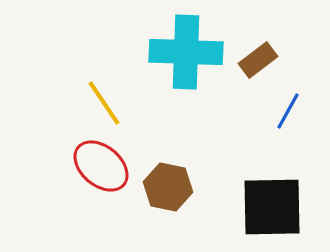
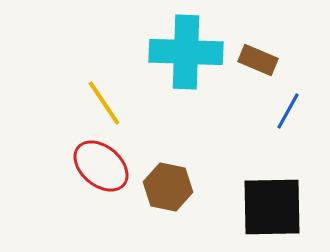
brown rectangle: rotated 60 degrees clockwise
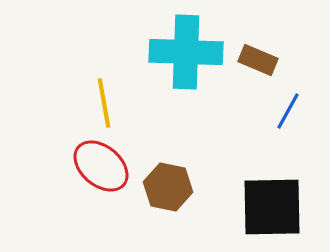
yellow line: rotated 24 degrees clockwise
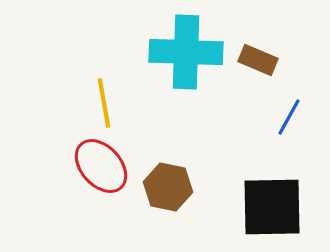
blue line: moved 1 px right, 6 px down
red ellipse: rotated 8 degrees clockwise
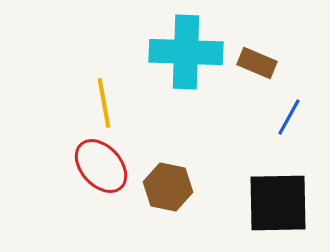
brown rectangle: moved 1 px left, 3 px down
black square: moved 6 px right, 4 px up
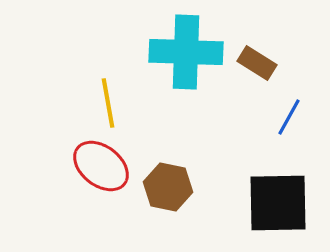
brown rectangle: rotated 9 degrees clockwise
yellow line: moved 4 px right
red ellipse: rotated 10 degrees counterclockwise
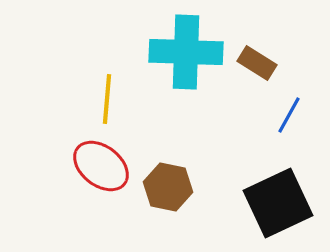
yellow line: moved 1 px left, 4 px up; rotated 15 degrees clockwise
blue line: moved 2 px up
black square: rotated 24 degrees counterclockwise
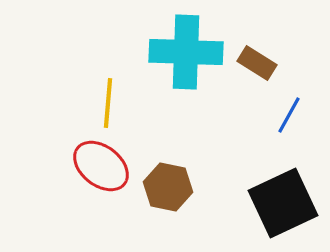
yellow line: moved 1 px right, 4 px down
black square: moved 5 px right
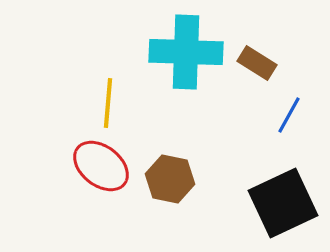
brown hexagon: moved 2 px right, 8 px up
